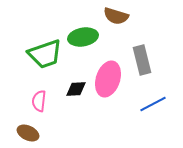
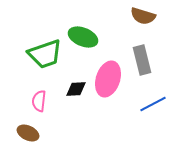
brown semicircle: moved 27 px right
green ellipse: rotated 32 degrees clockwise
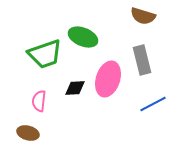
black diamond: moved 1 px left, 1 px up
brown ellipse: rotated 10 degrees counterclockwise
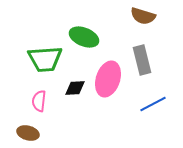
green ellipse: moved 1 px right
green trapezoid: moved 5 px down; rotated 15 degrees clockwise
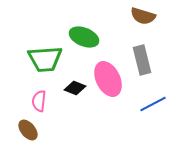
pink ellipse: rotated 44 degrees counterclockwise
black diamond: rotated 25 degrees clockwise
brown ellipse: moved 3 px up; rotated 35 degrees clockwise
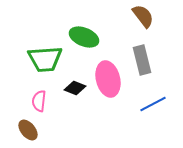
brown semicircle: rotated 145 degrees counterclockwise
pink ellipse: rotated 12 degrees clockwise
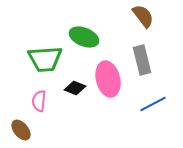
brown ellipse: moved 7 px left
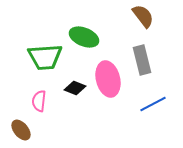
green trapezoid: moved 2 px up
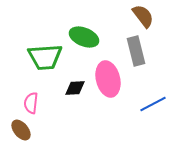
gray rectangle: moved 6 px left, 9 px up
black diamond: rotated 25 degrees counterclockwise
pink semicircle: moved 8 px left, 2 px down
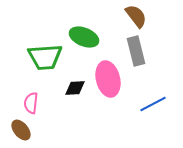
brown semicircle: moved 7 px left
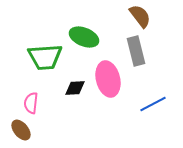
brown semicircle: moved 4 px right
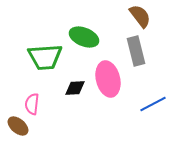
pink semicircle: moved 1 px right, 1 px down
brown ellipse: moved 3 px left, 4 px up; rotated 10 degrees counterclockwise
